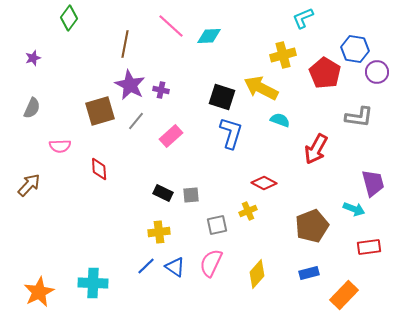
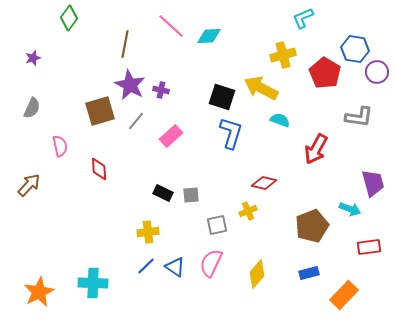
pink semicircle at (60, 146): rotated 100 degrees counterclockwise
red diamond at (264, 183): rotated 15 degrees counterclockwise
cyan arrow at (354, 209): moved 4 px left
yellow cross at (159, 232): moved 11 px left
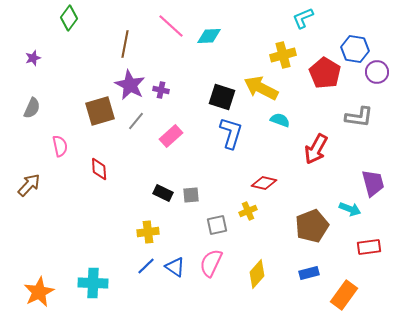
orange rectangle at (344, 295): rotated 8 degrees counterclockwise
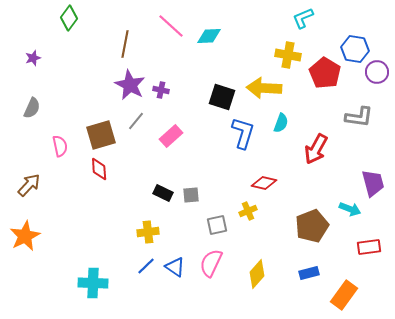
yellow cross at (283, 55): moved 5 px right; rotated 25 degrees clockwise
yellow arrow at (261, 88): moved 3 px right; rotated 24 degrees counterclockwise
brown square at (100, 111): moved 1 px right, 24 px down
cyan semicircle at (280, 120): moved 1 px right, 3 px down; rotated 90 degrees clockwise
blue L-shape at (231, 133): moved 12 px right
orange star at (39, 292): moved 14 px left, 56 px up
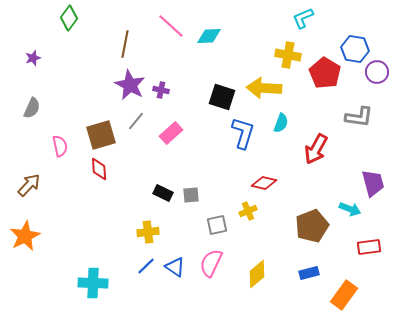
pink rectangle at (171, 136): moved 3 px up
yellow diamond at (257, 274): rotated 8 degrees clockwise
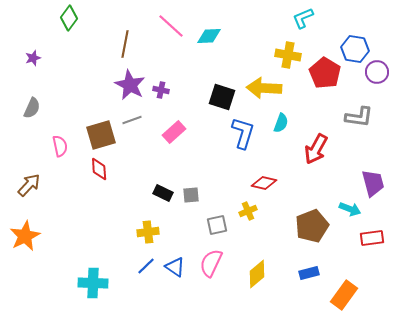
gray line at (136, 121): moved 4 px left, 1 px up; rotated 30 degrees clockwise
pink rectangle at (171, 133): moved 3 px right, 1 px up
red rectangle at (369, 247): moved 3 px right, 9 px up
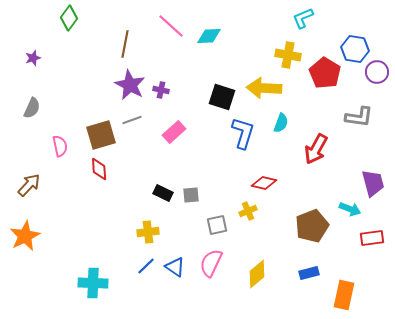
orange rectangle at (344, 295): rotated 24 degrees counterclockwise
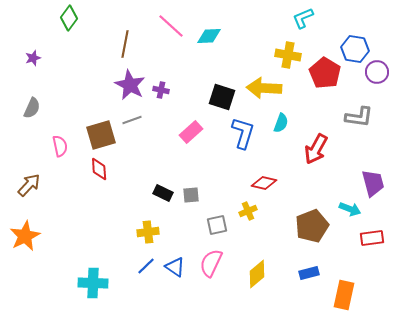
pink rectangle at (174, 132): moved 17 px right
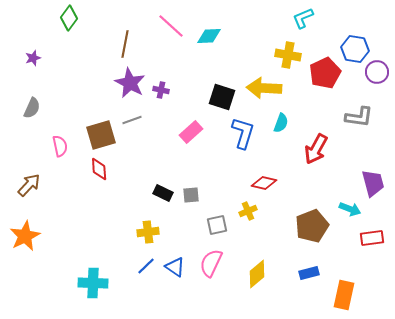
red pentagon at (325, 73): rotated 16 degrees clockwise
purple star at (130, 85): moved 2 px up
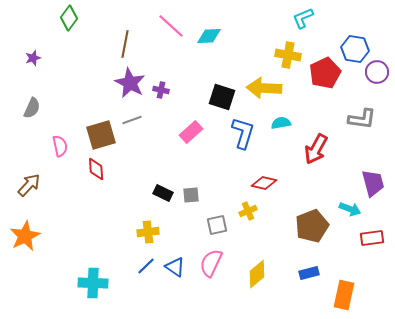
gray L-shape at (359, 117): moved 3 px right, 2 px down
cyan semicircle at (281, 123): rotated 120 degrees counterclockwise
red diamond at (99, 169): moved 3 px left
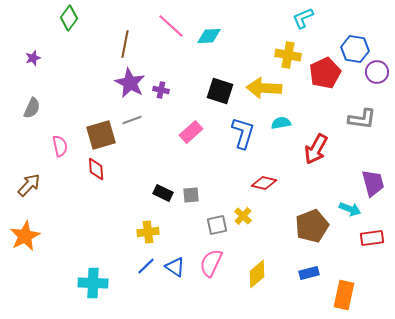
black square at (222, 97): moved 2 px left, 6 px up
yellow cross at (248, 211): moved 5 px left, 5 px down; rotated 24 degrees counterclockwise
